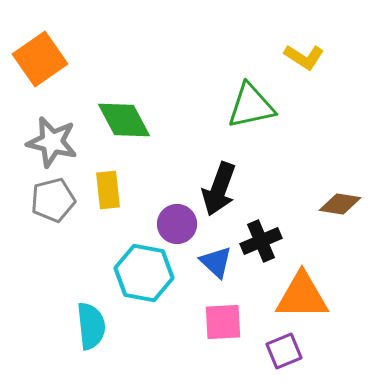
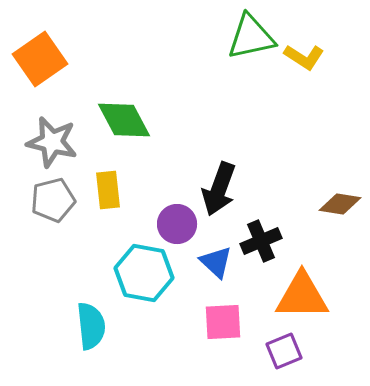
green triangle: moved 69 px up
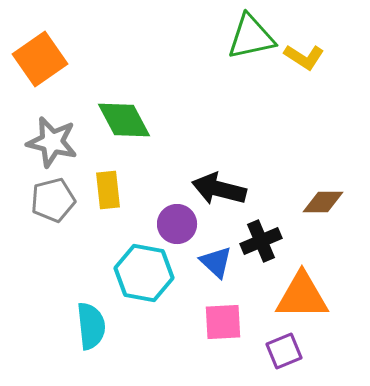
black arrow: rotated 84 degrees clockwise
brown diamond: moved 17 px left, 2 px up; rotated 9 degrees counterclockwise
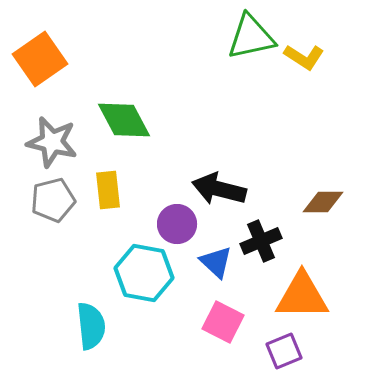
pink square: rotated 30 degrees clockwise
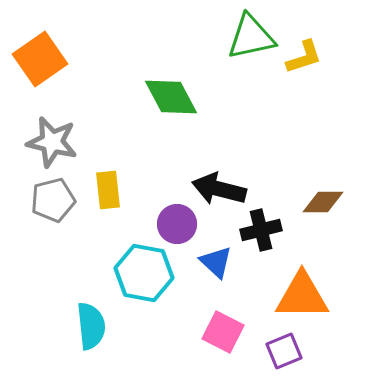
yellow L-shape: rotated 51 degrees counterclockwise
green diamond: moved 47 px right, 23 px up
black cross: moved 11 px up; rotated 9 degrees clockwise
pink square: moved 10 px down
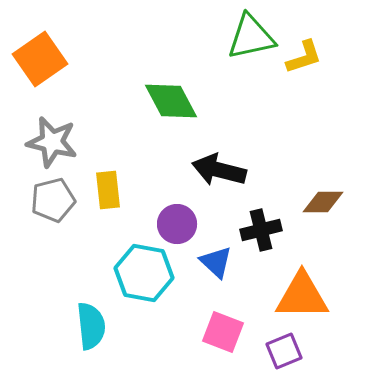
green diamond: moved 4 px down
black arrow: moved 19 px up
pink square: rotated 6 degrees counterclockwise
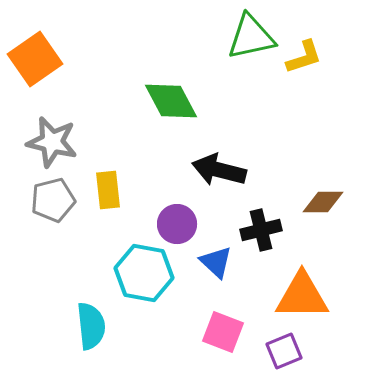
orange square: moved 5 px left
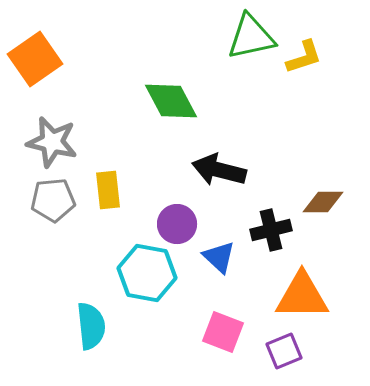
gray pentagon: rotated 9 degrees clockwise
black cross: moved 10 px right
blue triangle: moved 3 px right, 5 px up
cyan hexagon: moved 3 px right
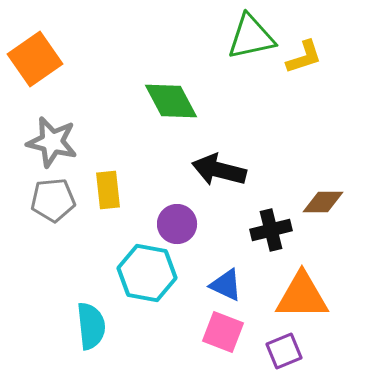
blue triangle: moved 7 px right, 28 px down; rotated 18 degrees counterclockwise
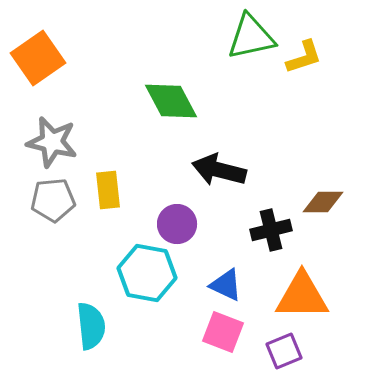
orange square: moved 3 px right, 1 px up
